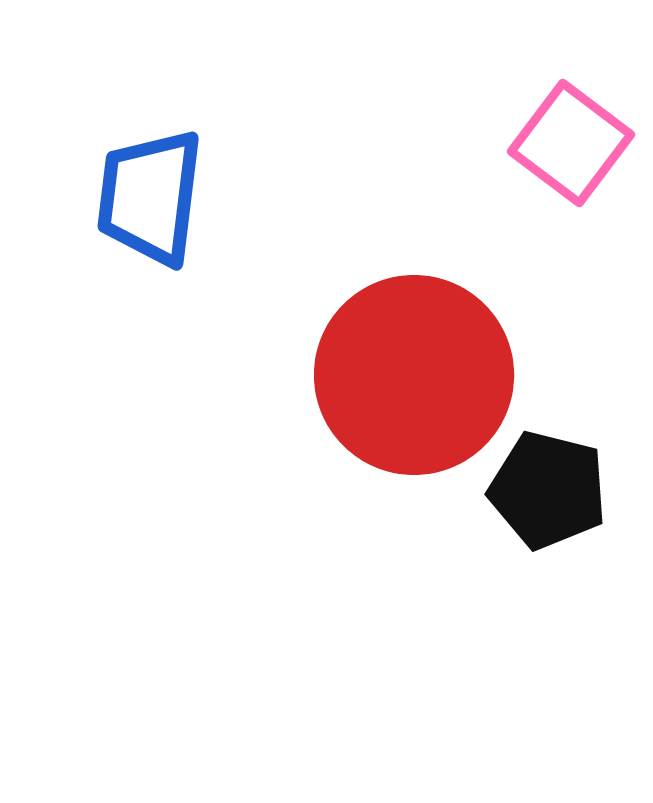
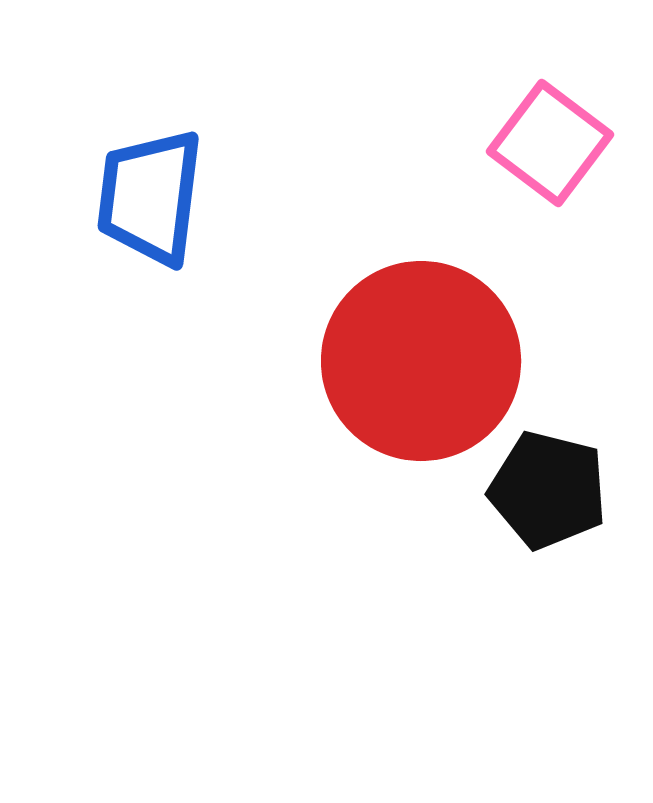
pink square: moved 21 px left
red circle: moved 7 px right, 14 px up
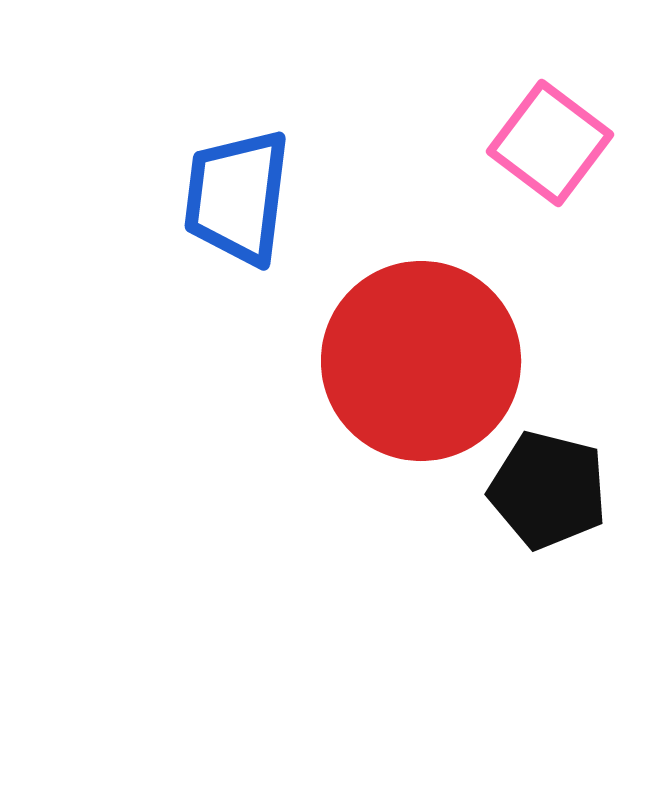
blue trapezoid: moved 87 px right
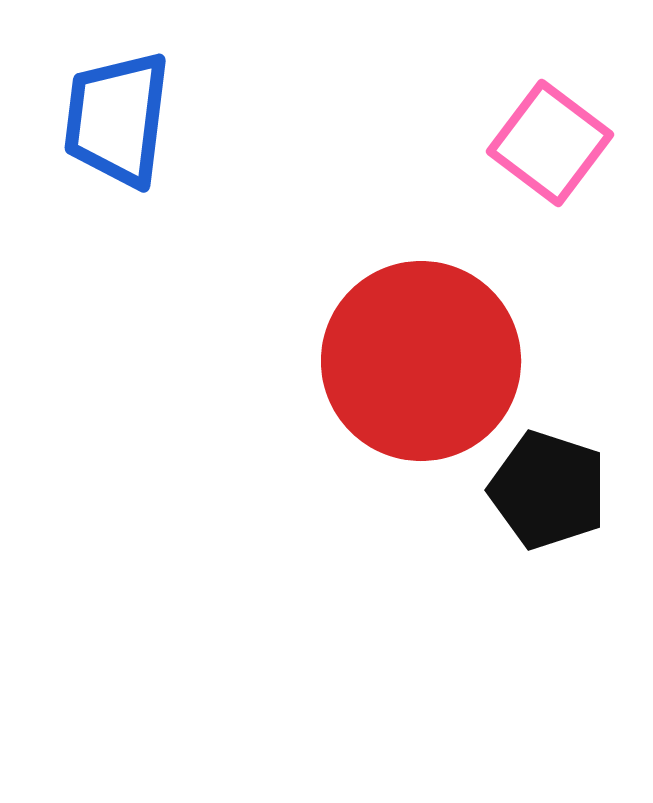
blue trapezoid: moved 120 px left, 78 px up
black pentagon: rotated 4 degrees clockwise
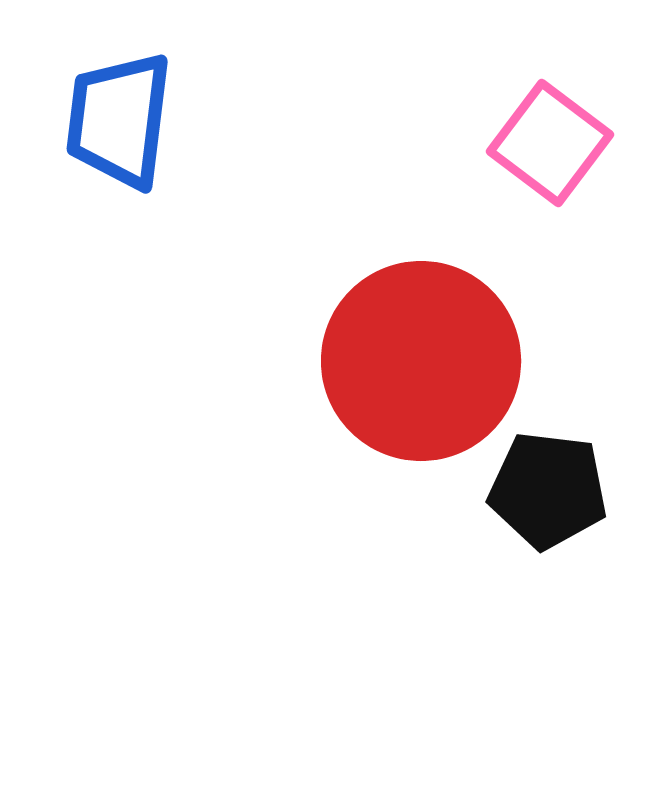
blue trapezoid: moved 2 px right, 1 px down
black pentagon: rotated 11 degrees counterclockwise
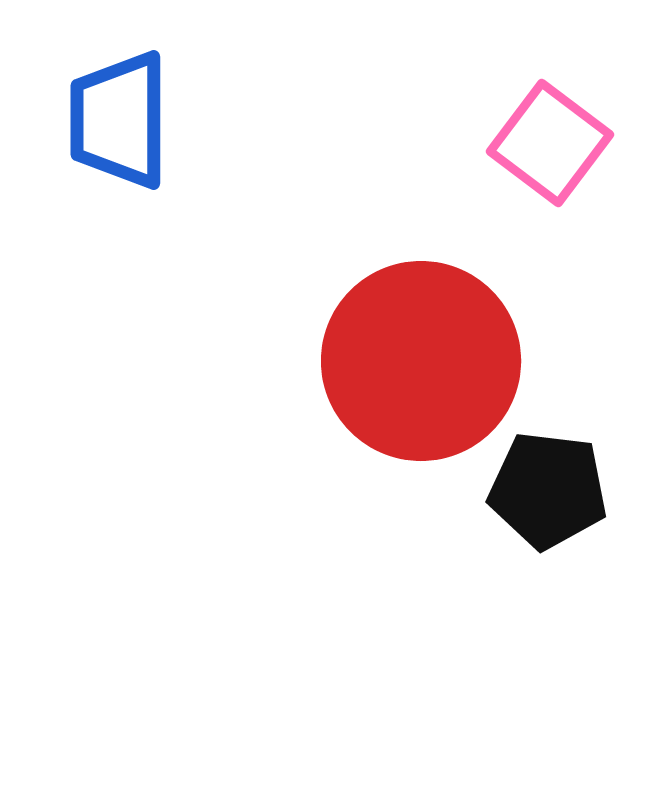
blue trapezoid: rotated 7 degrees counterclockwise
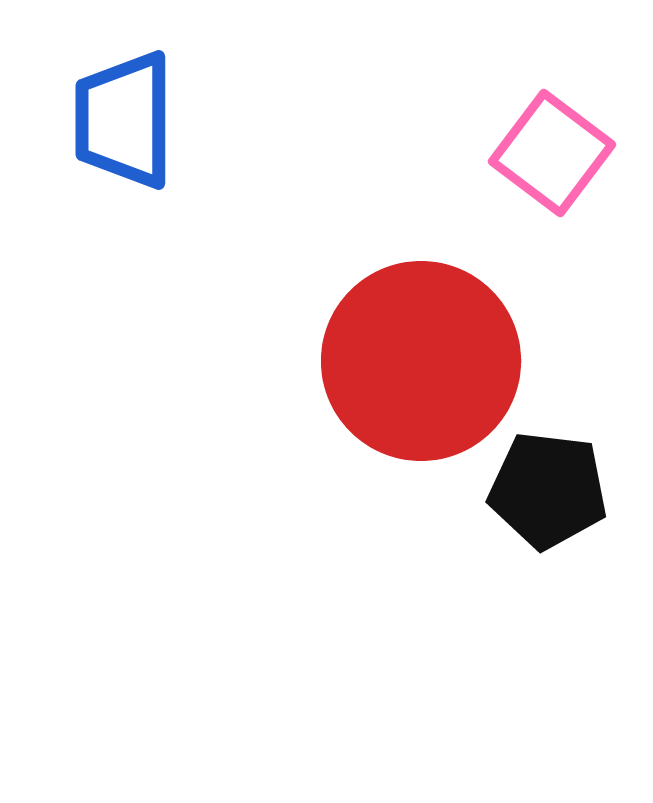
blue trapezoid: moved 5 px right
pink square: moved 2 px right, 10 px down
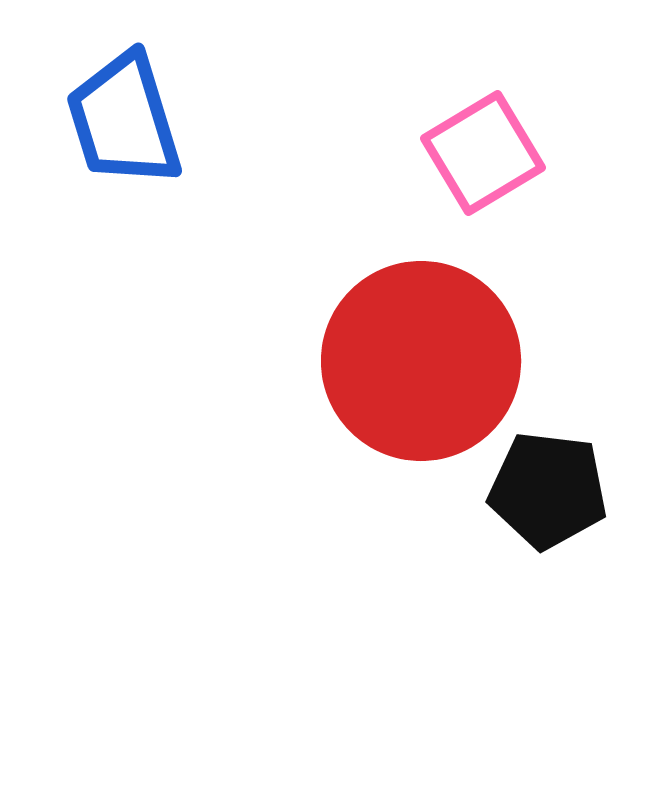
blue trapezoid: rotated 17 degrees counterclockwise
pink square: moved 69 px left; rotated 22 degrees clockwise
